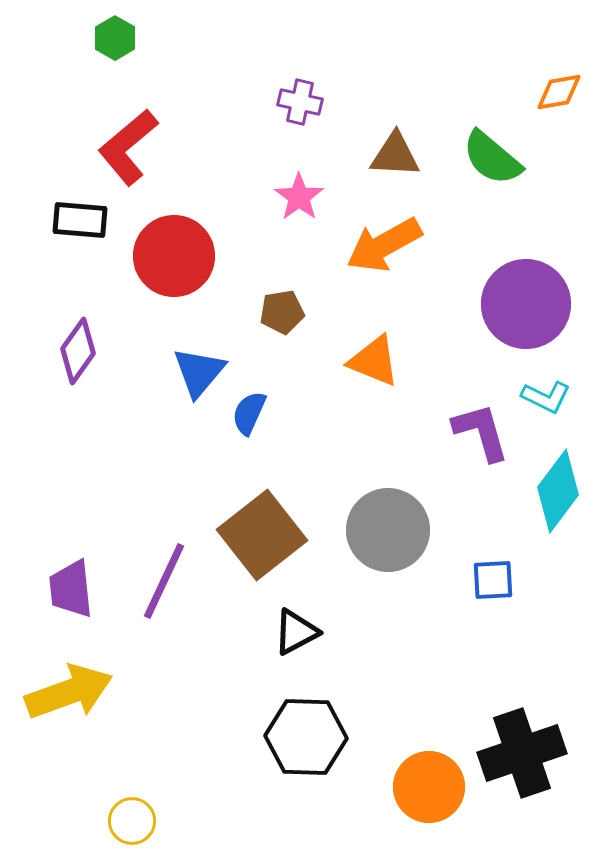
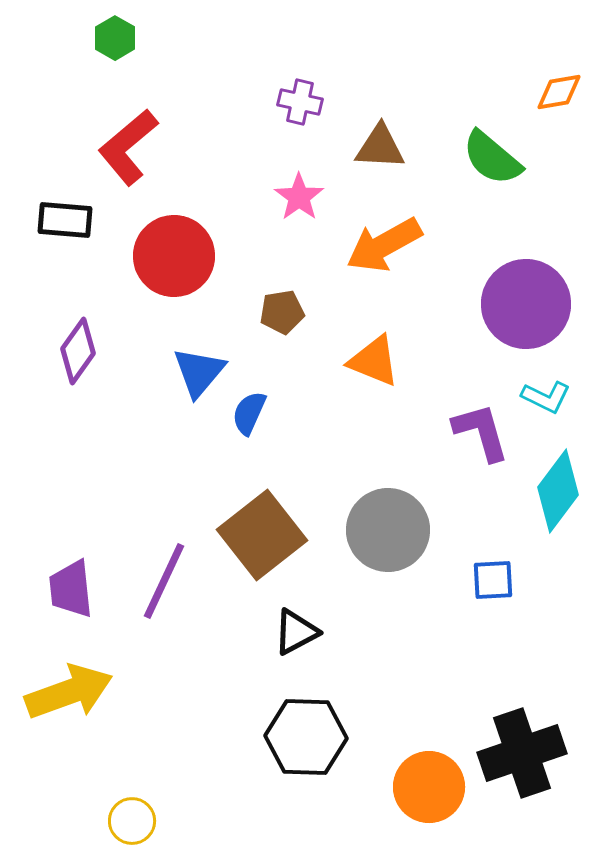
brown triangle: moved 15 px left, 8 px up
black rectangle: moved 15 px left
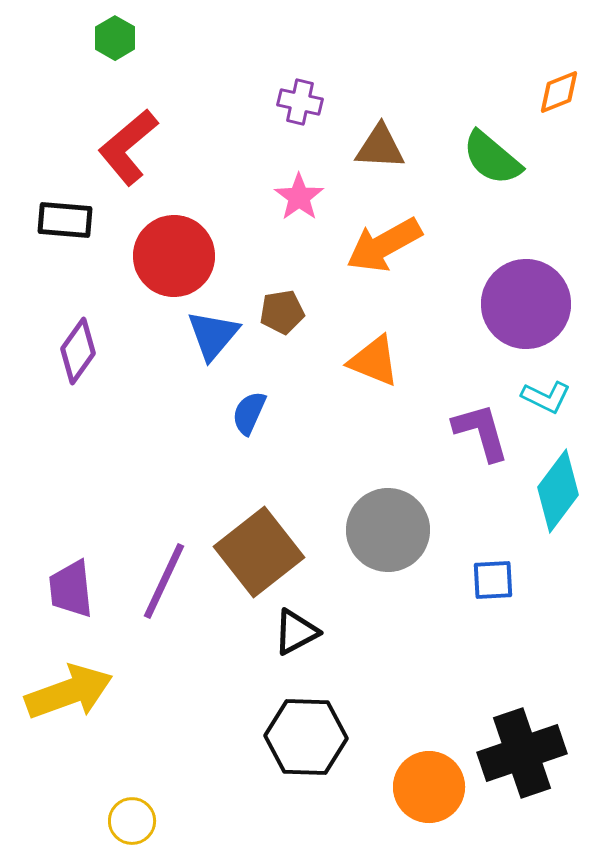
orange diamond: rotated 12 degrees counterclockwise
blue triangle: moved 14 px right, 37 px up
brown square: moved 3 px left, 17 px down
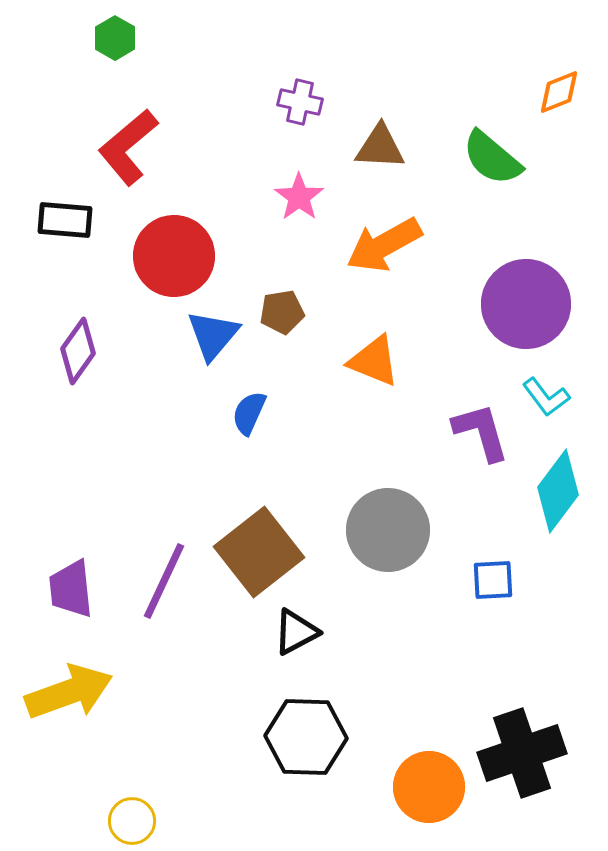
cyan L-shape: rotated 27 degrees clockwise
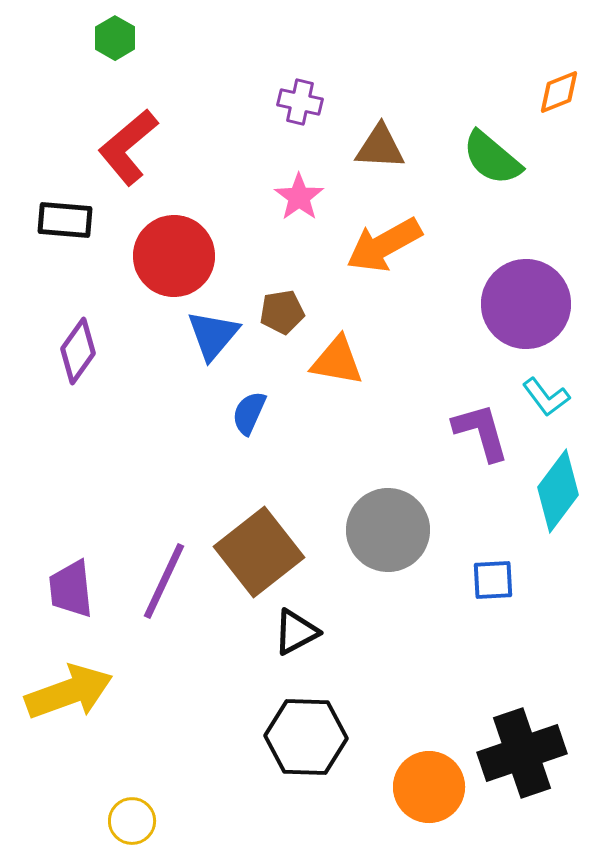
orange triangle: moved 37 px left; rotated 12 degrees counterclockwise
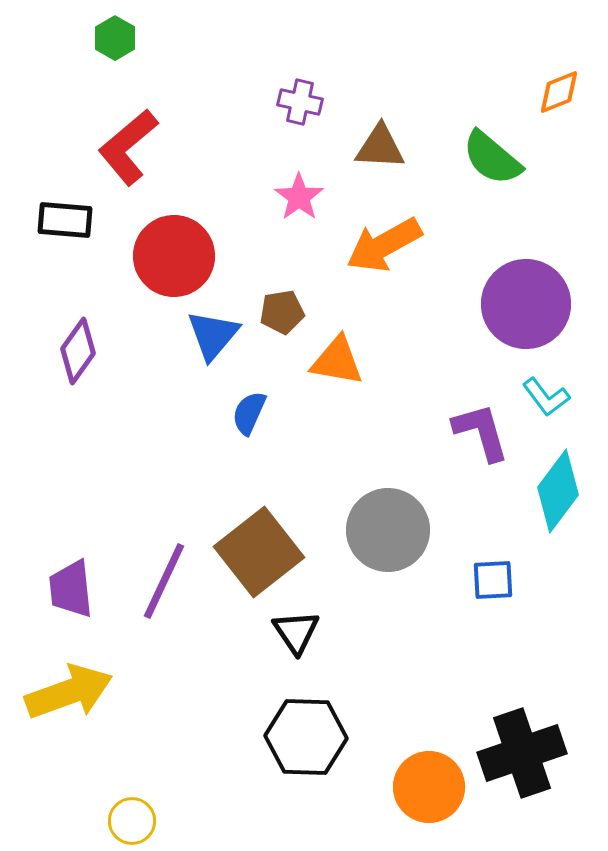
black triangle: rotated 36 degrees counterclockwise
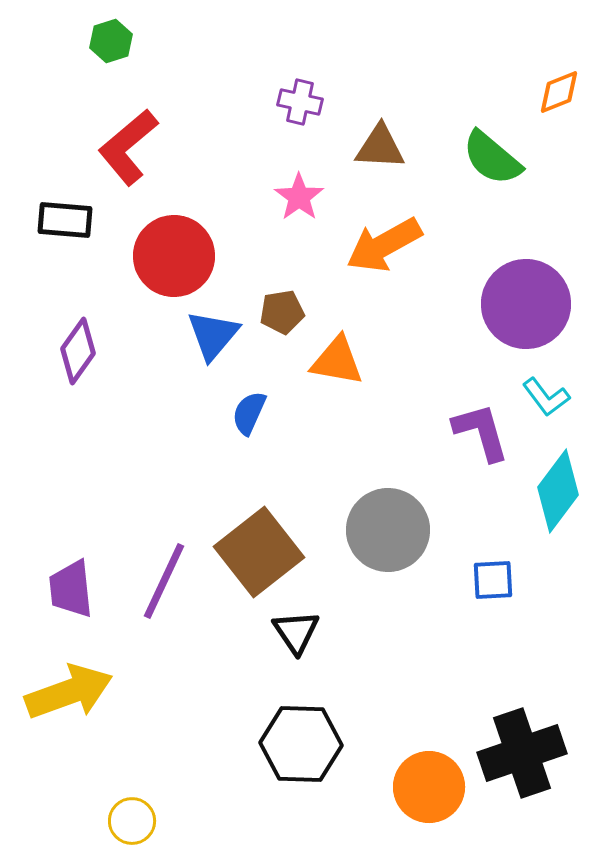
green hexagon: moved 4 px left, 3 px down; rotated 12 degrees clockwise
black hexagon: moved 5 px left, 7 px down
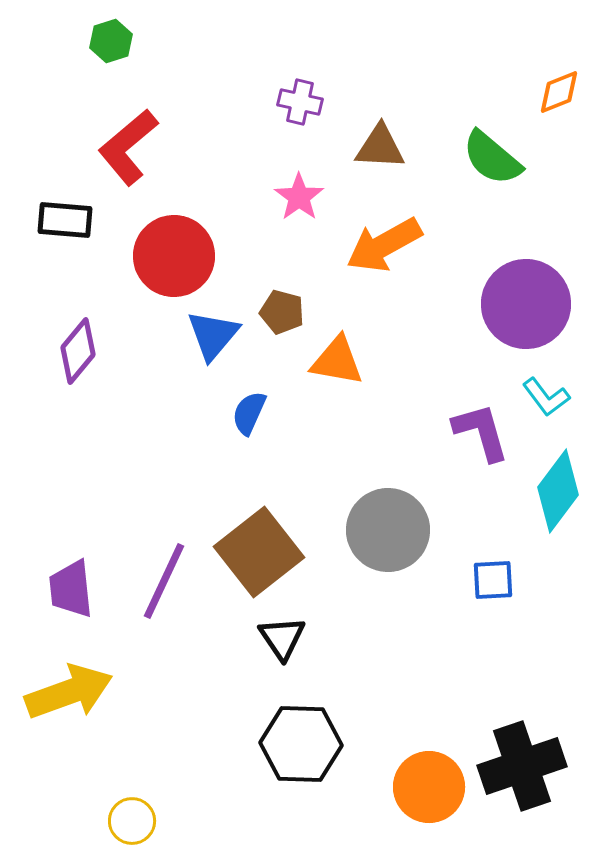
brown pentagon: rotated 24 degrees clockwise
purple diamond: rotated 4 degrees clockwise
black triangle: moved 14 px left, 6 px down
black cross: moved 13 px down
